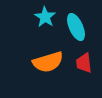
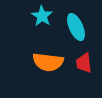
cyan star: moved 3 px left, 1 px up
orange semicircle: rotated 24 degrees clockwise
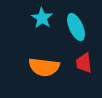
cyan star: moved 2 px down
orange semicircle: moved 4 px left, 5 px down
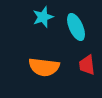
cyan star: moved 1 px right, 1 px up; rotated 20 degrees clockwise
red trapezoid: moved 3 px right, 2 px down
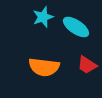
cyan ellipse: rotated 32 degrees counterclockwise
red trapezoid: rotated 50 degrees counterclockwise
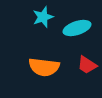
cyan ellipse: moved 1 px right, 1 px down; rotated 52 degrees counterclockwise
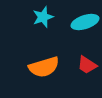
cyan ellipse: moved 8 px right, 6 px up
orange semicircle: rotated 24 degrees counterclockwise
